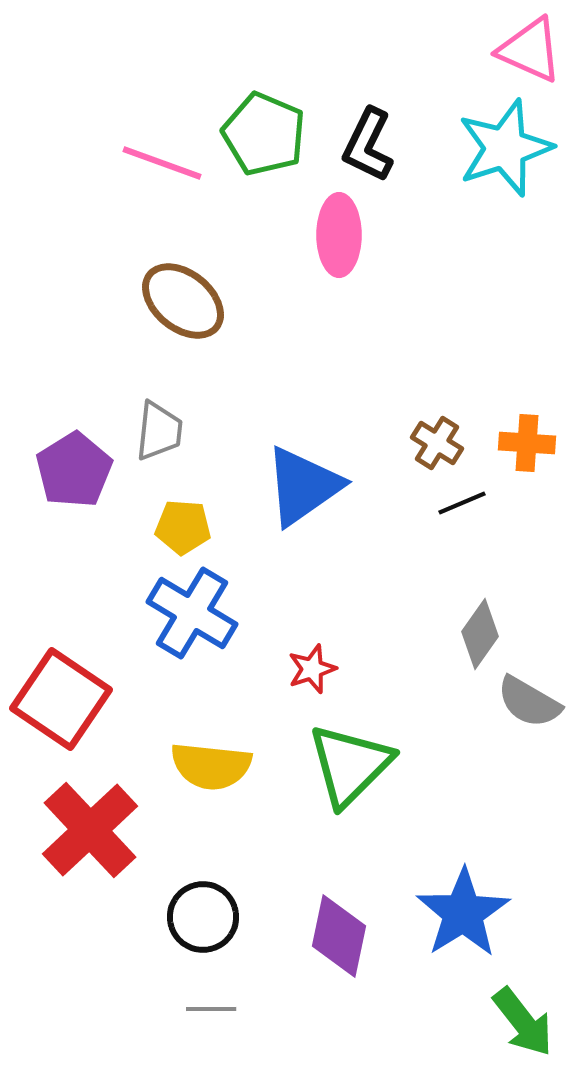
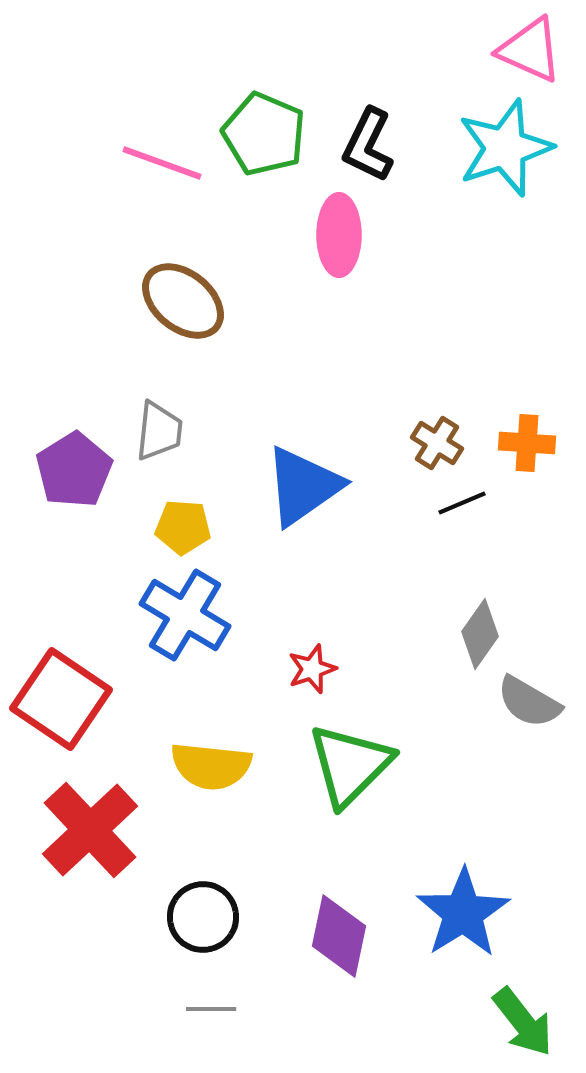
blue cross: moved 7 px left, 2 px down
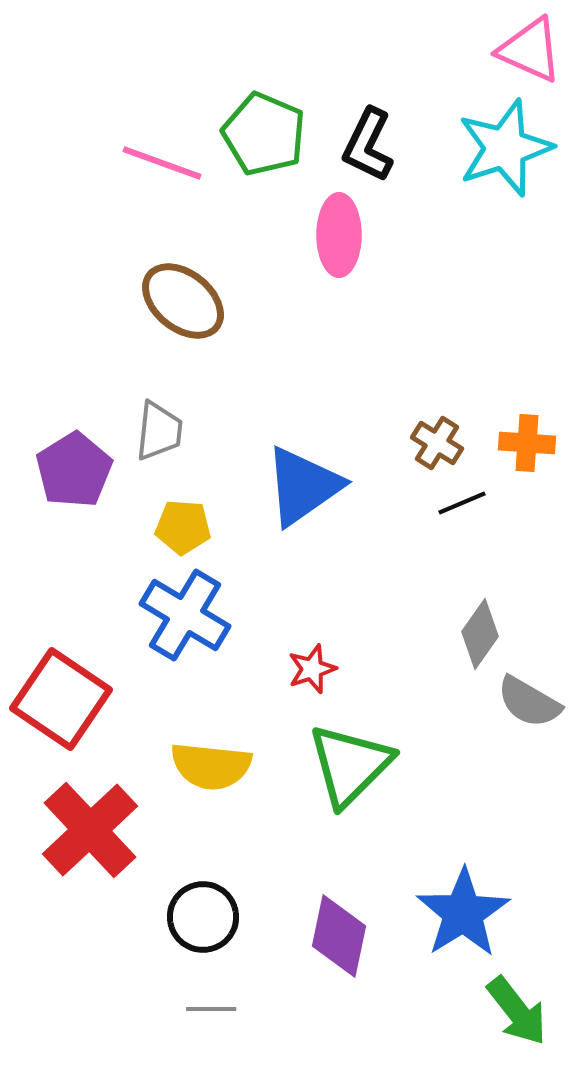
green arrow: moved 6 px left, 11 px up
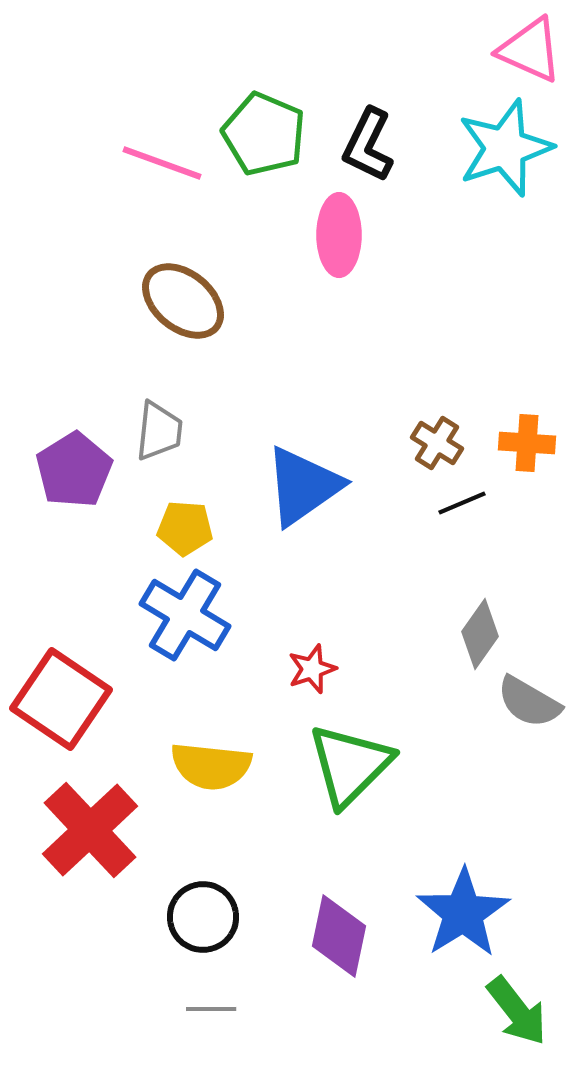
yellow pentagon: moved 2 px right, 1 px down
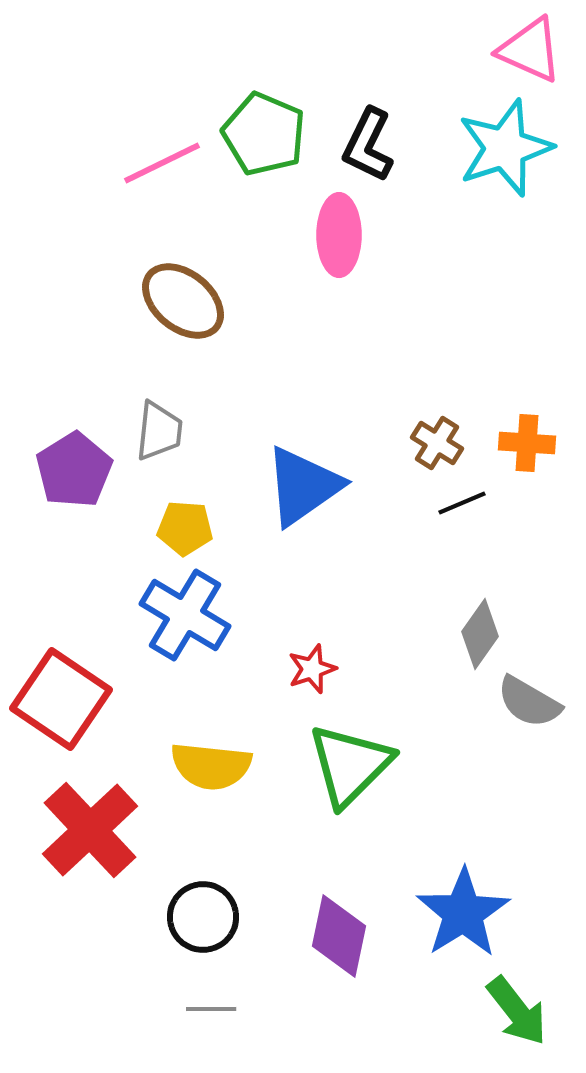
pink line: rotated 46 degrees counterclockwise
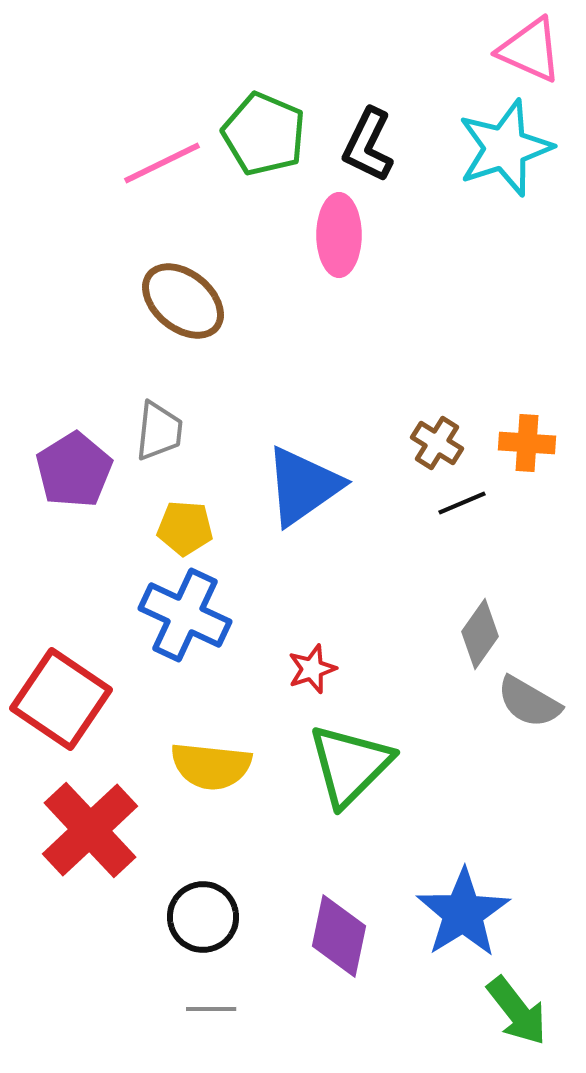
blue cross: rotated 6 degrees counterclockwise
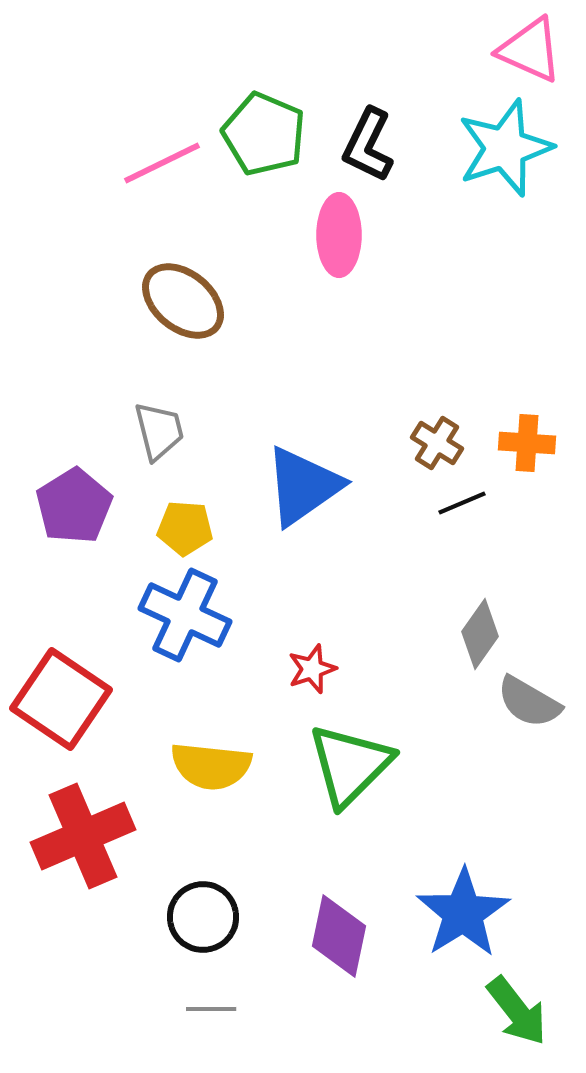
gray trapezoid: rotated 20 degrees counterclockwise
purple pentagon: moved 36 px down
red cross: moved 7 px left, 6 px down; rotated 20 degrees clockwise
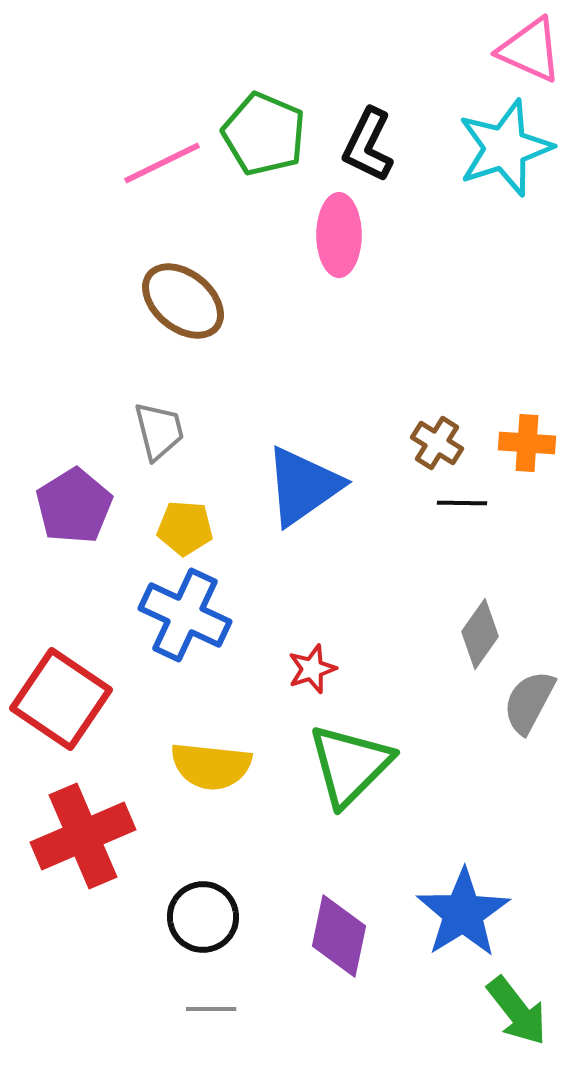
black line: rotated 24 degrees clockwise
gray semicircle: rotated 88 degrees clockwise
